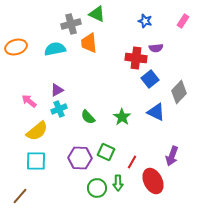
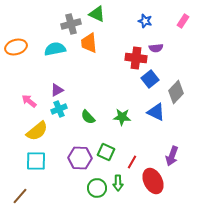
gray diamond: moved 3 px left
green star: rotated 30 degrees counterclockwise
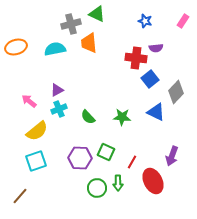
cyan square: rotated 20 degrees counterclockwise
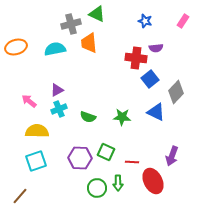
green semicircle: rotated 28 degrees counterclockwise
yellow semicircle: rotated 140 degrees counterclockwise
red line: rotated 64 degrees clockwise
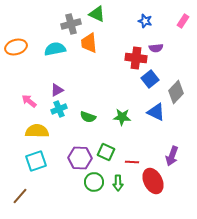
green circle: moved 3 px left, 6 px up
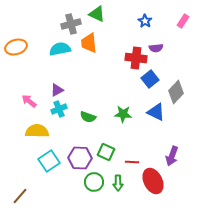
blue star: rotated 16 degrees clockwise
cyan semicircle: moved 5 px right
green star: moved 1 px right, 3 px up
cyan square: moved 13 px right; rotated 15 degrees counterclockwise
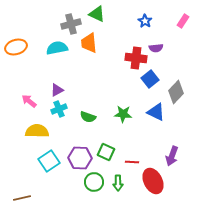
cyan semicircle: moved 3 px left, 1 px up
brown line: moved 2 px right, 2 px down; rotated 36 degrees clockwise
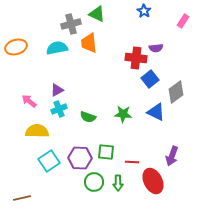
blue star: moved 1 px left, 10 px up
gray diamond: rotated 10 degrees clockwise
green square: rotated 18 degrees counterclockwise
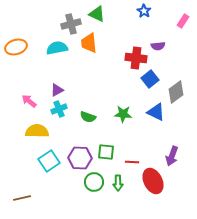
purple semicircle: moved 2 px right, 2 px up
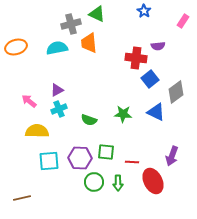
green semicircle: moved 1 px right, 3 px down
cyan square: rotated 30 degrees clockwise
